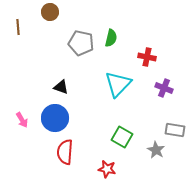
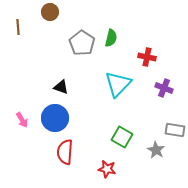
gray pentagon: moved 1 px right; rotated 20 degrees clockwise
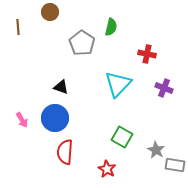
green semicircle: moved 11 px up
red cross: moved 3 px up
gray rectangle: moved 35 px down
red star: rotated 18 degrees clockwise
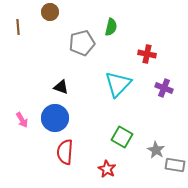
gray pentagon: rotated 25 degrees clockwise
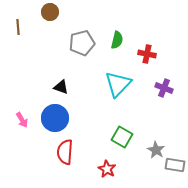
green semicircle: moved 6 px right, 13 px down
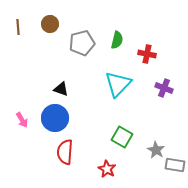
brown circle: moved 12 px down
black triangle: moved 2 px down
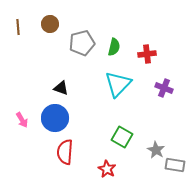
green semicircle: moved 3 px left, 7 px down
red cross: rotated 18 degrees counterclockwise
black triangle: moved 1 px up
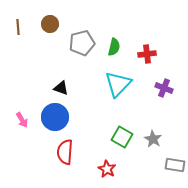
blue circle: moved 1 px up
gray star: moved 3 px left, 11 px up
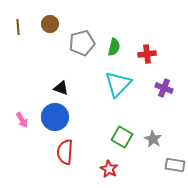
red star: moved 2 px right
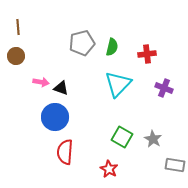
brown circle: moved 34 px left, 32 px down
green semicircle: moved 2 px left
pink arrow: moved 19 px right, 38 px up; rotated 49 degrees counterclockwise
